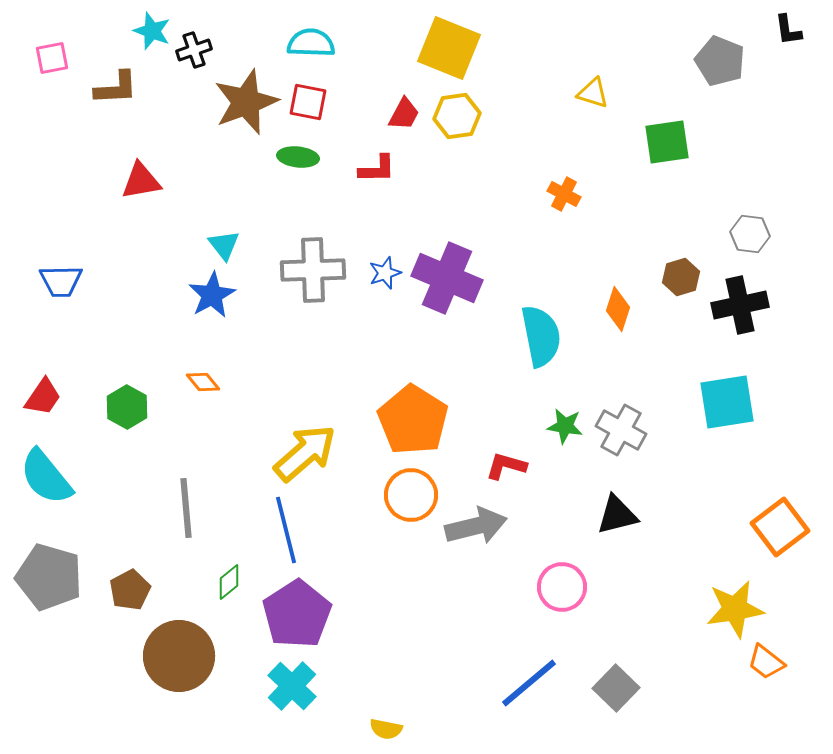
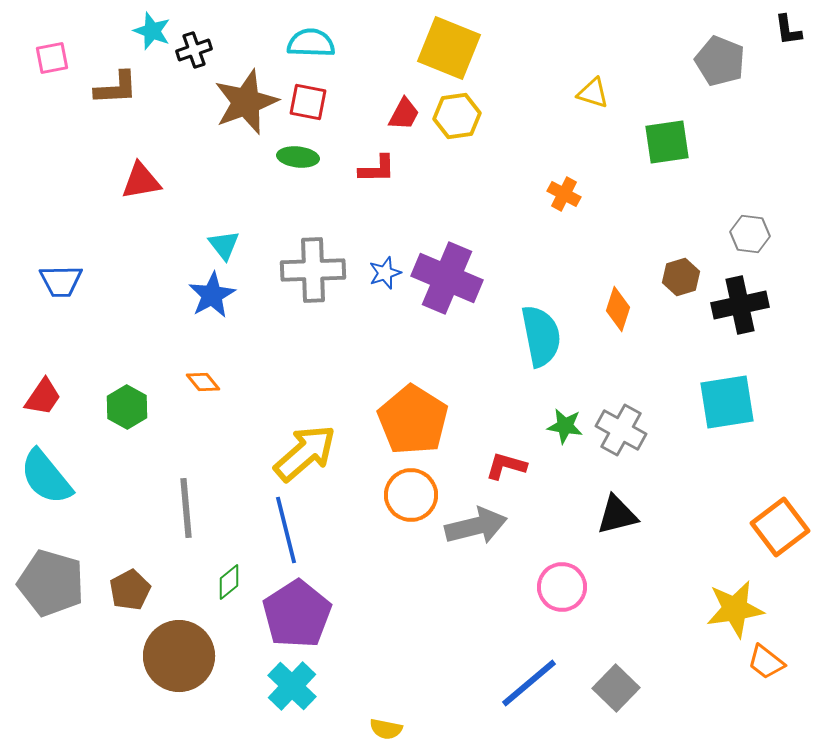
gray pentagon at (49, 577): moved 2 px right, 6 px down
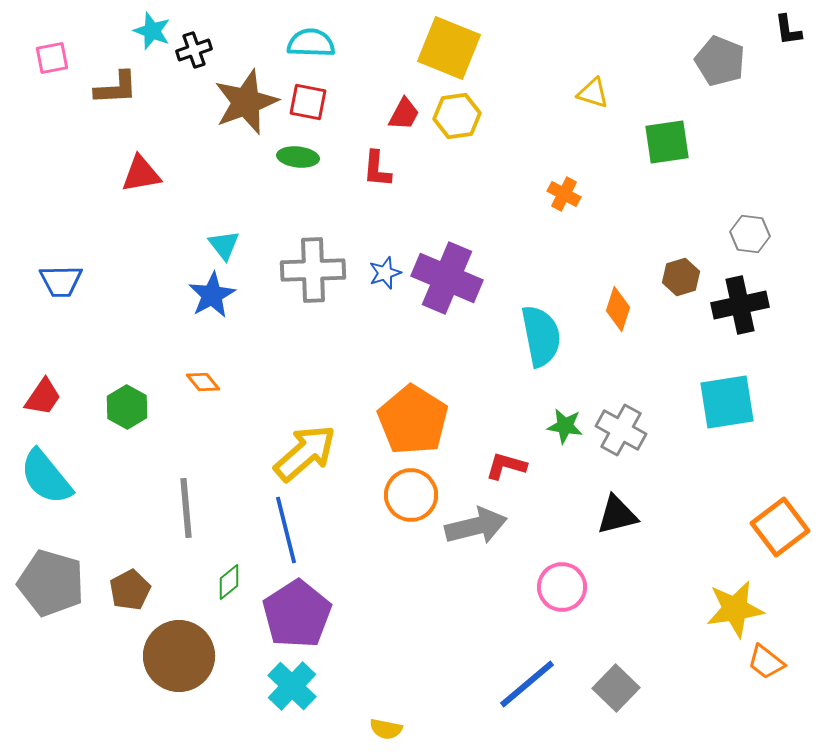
red L-shape at (377, 169): rotated 96 degrees clockwise
red triangle at (141, 181): moved 7 px up
blue line at (529, 683): moved 2 px left, 1 px down
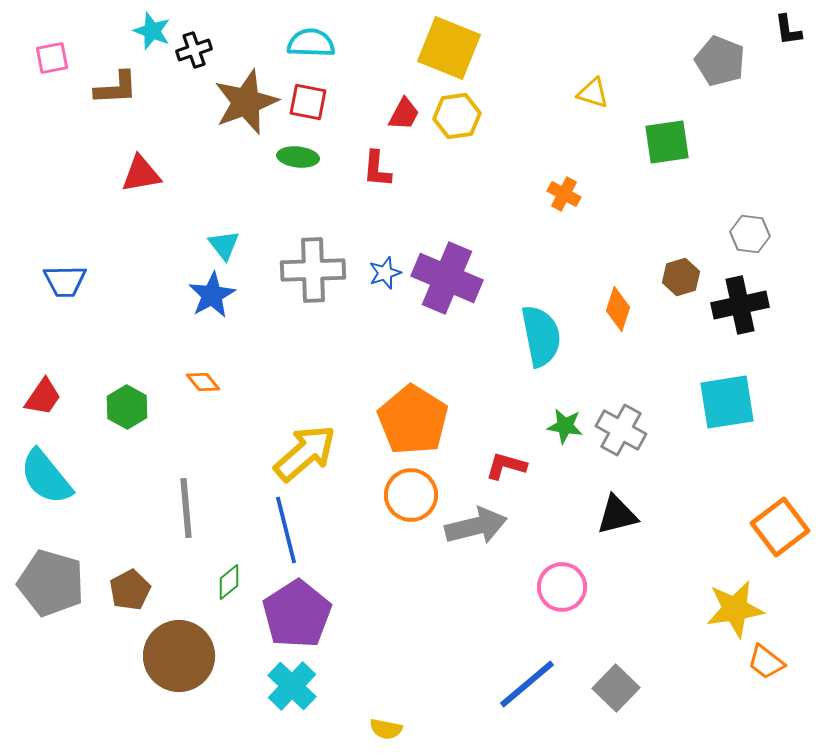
blue trapezoid at (61, 281): moved 4 px right
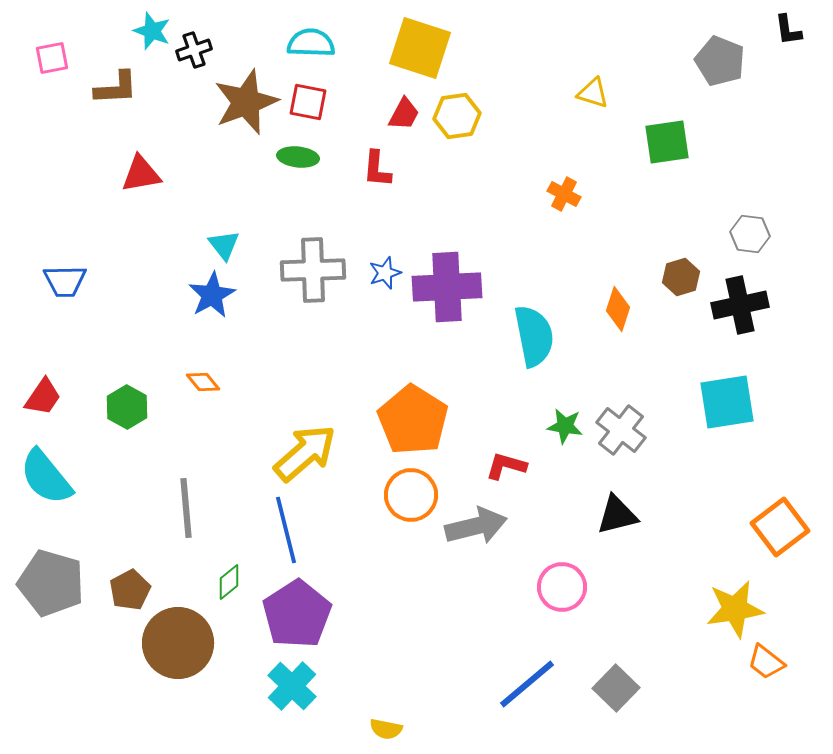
yellow square at (449, 48): moved 29 px left; rotated 4 degrees counterclockwise
purple cross at (447, 278): moved 9 px down; rotated 26 degrees counterclockwise
cyan semicircle at (541, 336): moved 7 px left
gray cross at (621, 430): rotated 9 degrees clockwise
brown circle at (179, 656): moved 1 px left, 13 px up
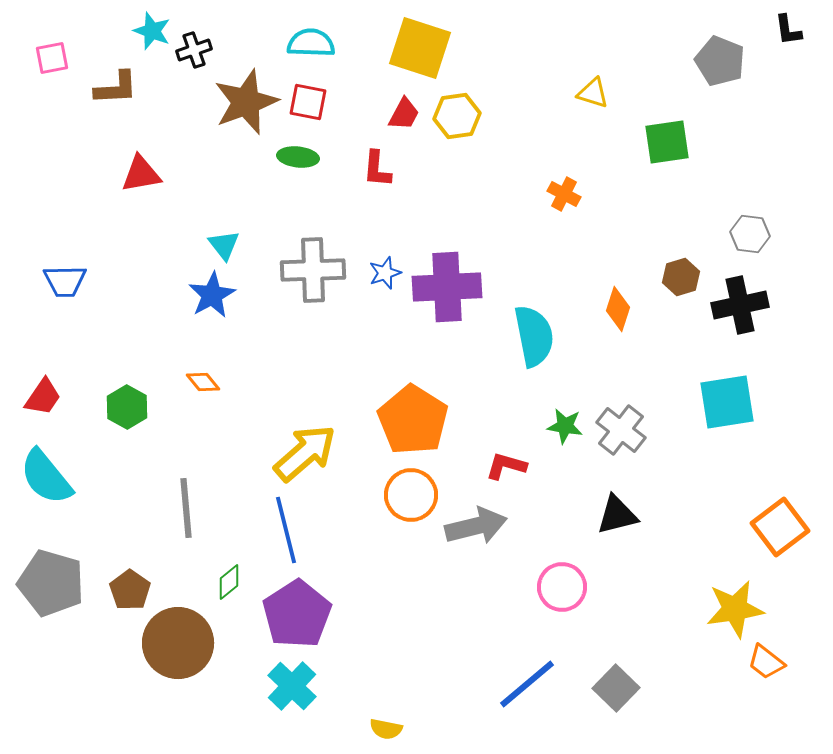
brown pentagon at (130, 590): rotated 9 degrees counterclockwise
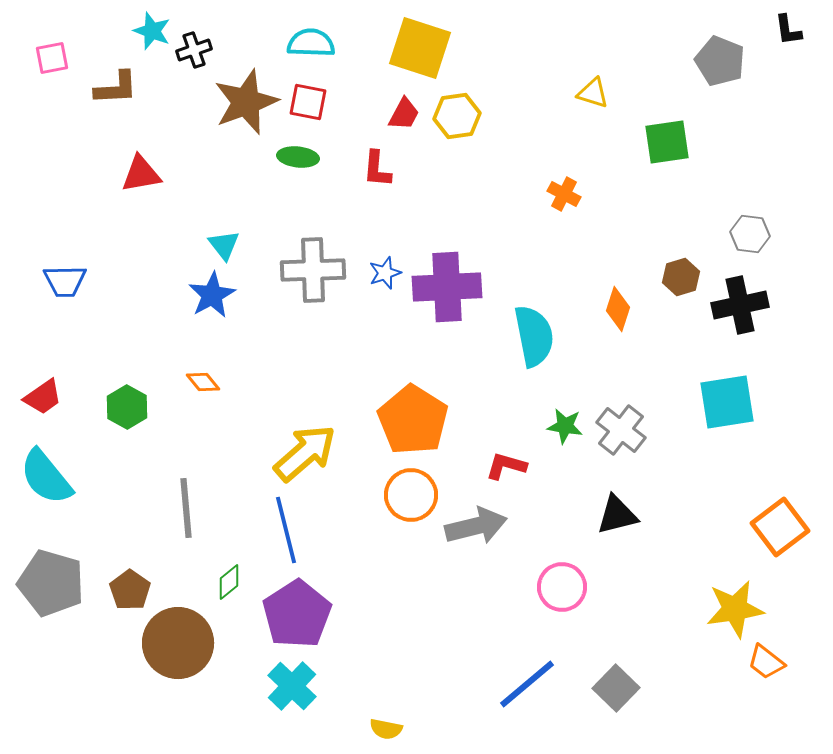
red trapezoid at (43, 397): rotated 21 degrees clockwise
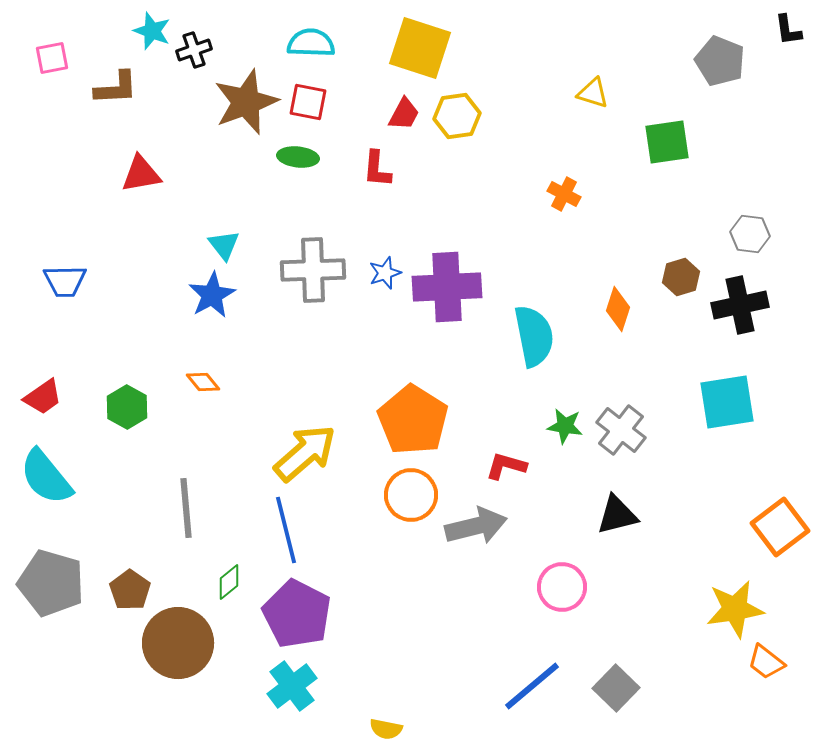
purple pentagon at (297, 614): rotated 12 degrees counterclockwise
blue line at (527, 684): moved 5 px right, 2 px down
cyan cross at (292, 686): rotated 9 degrees clockwise
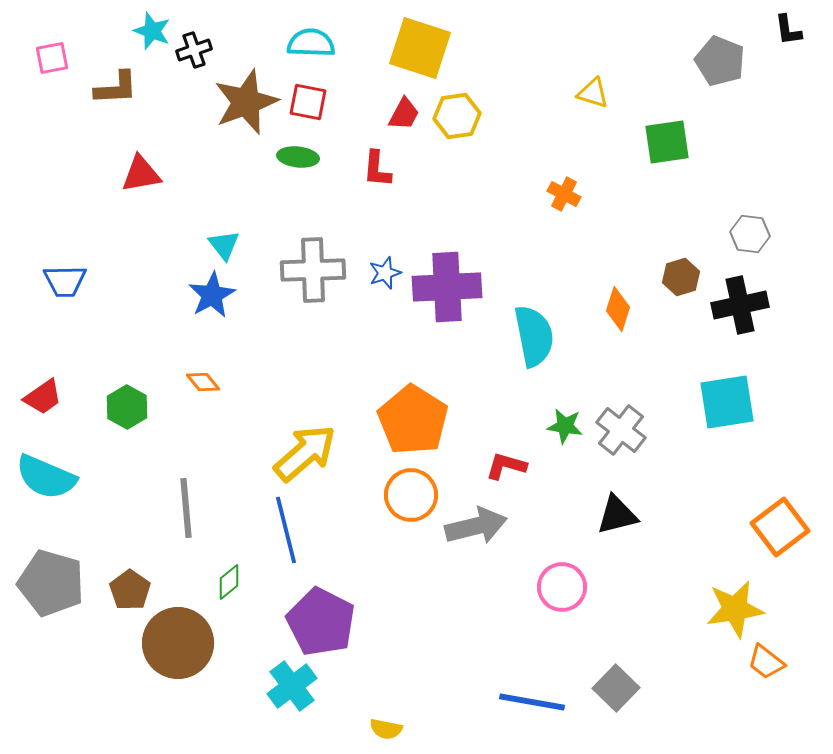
cyan semicircle at (46, 477): rotated 28 degrees counterclockwise
purple pentagon at (297, 614): moved 24 px right, 8 px down
blue line at (532, 686): moved 16 px down; rotated 50 degrees clockwise
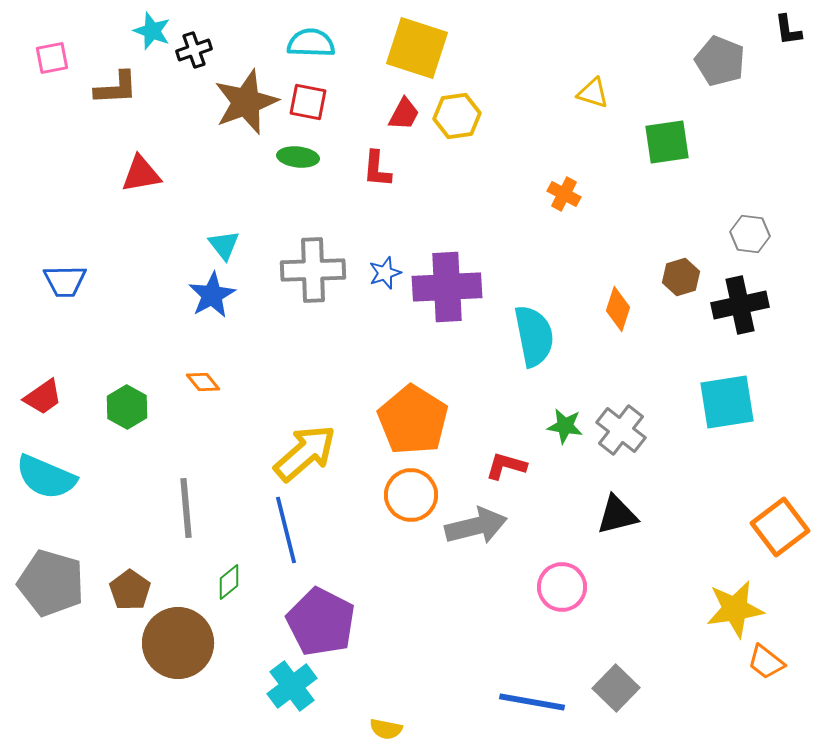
yellow square at (420, 48): moved 3 px left
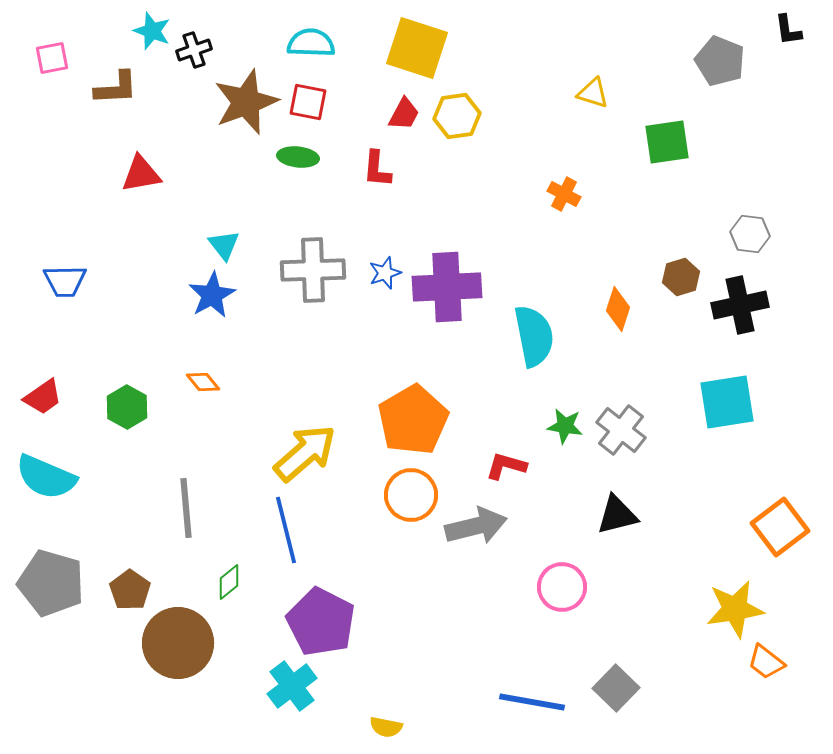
orange pentagon at (413, 420): rotated 10 degrees clockwise
yellow semicircle at (386, 729): moved 2 px up
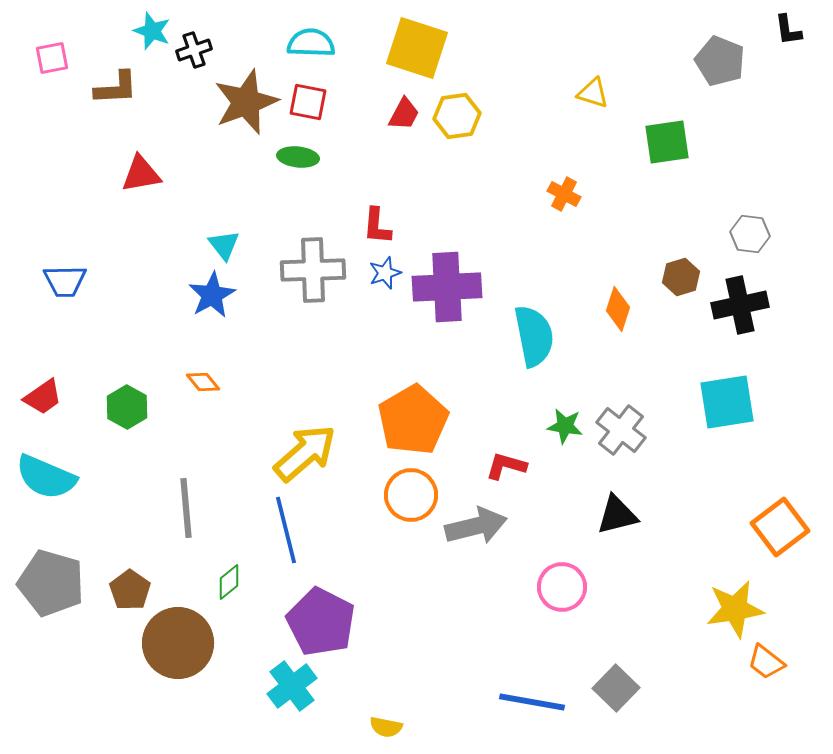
red L-shape at (377, 169): moved 57 px down
